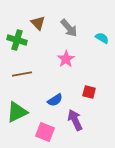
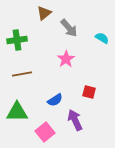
brown triangle: moved 6 px right, 10 px up; rotated 35 degrees clockwise
green cross: rotated 24 degrees counterclockwise
green triangle: rotated 25 degrees clockwise
pink square: rotated 30 degrees clockwise
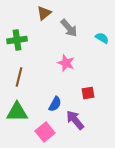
pink star: moved 4 px down; rotated 18 degrees counterclockwise
brown line: moved 3 px left, 3 px down; rotated 66 degrees counterclockwise
red square: moved 1 px left, 1 px down; rotated 24 degrees counterclockwise
blue semicircle: moved 4 px down; rotated 28 degrees counterclockwise
purple arrow: rotated 15 degrees counterclockwise
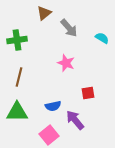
blue semicircle: moved 2 px left, 2 px down; rotated 49 degrees clockwise
pink square: moved 4 px right, 3 px down
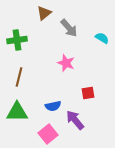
pink square: moved 1 px left, 1 px up
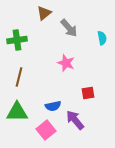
cyan semicircle: rotated 48 degrees clockwise
pink square: moved 2 px left, 4 px up
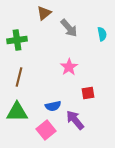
cyan semicircle: moved 4 px up
pink star: moved 3 px right, 4 px down; rotated 18 degrees clockwise
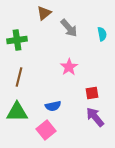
red square: moved 4 px right
purple arrow: moved 20 px right, 3 px up
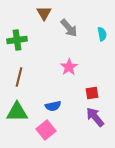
brown triangle: rotated 21 degrees counterclockwise
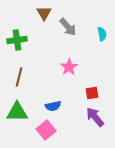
gray arrow: moved 1 px left, 1 px up
